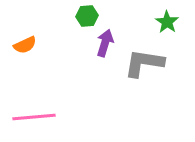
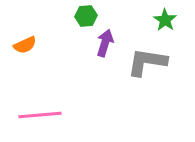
green hexagon: moved 1 px left
green star: moved 2 px left, 2 px up
gray L-shape: moved 3 px right, 1 px up
pink line: moved 6 px right, 2 px up
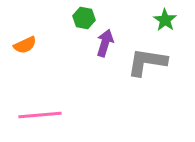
green hexagon: moved 2 px left, 2 px down; rotated 15 degrees clockwise
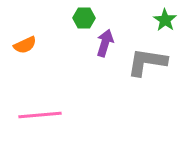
green hexagon: rotated 10 degrees counterclockwise
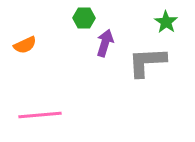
green star: moved 1 px right, 2 px down
gray L-shape: rotated 12 degrees counterclockwise
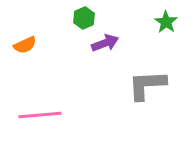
green hexagon: rotated 25 degrees counterclockwise
purple arrow: rotated 52 degrees clockwise
gray L-shape: moved 23 px down
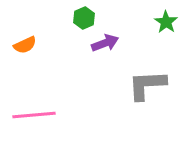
pink line: moved 6 px left
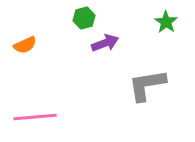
green hexagon: rotated 10 degrees clockwise
gray L-shape: rotated 6 degrees counterclockwise
pink line: moved 1 px right, 2 px down
